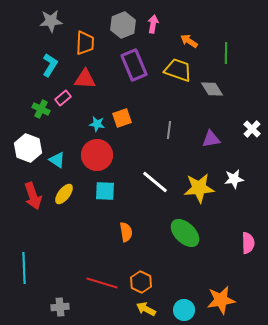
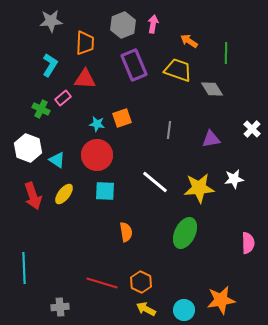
green ellipse: rotated 72 degrees clockwise
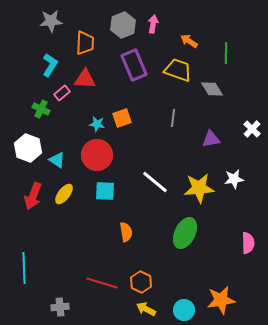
pink rectangle: moved 1 px left, 5 px up
gray line: moved 4 px right, 12 px up
red arrow: rotated 40 degrees clockwise
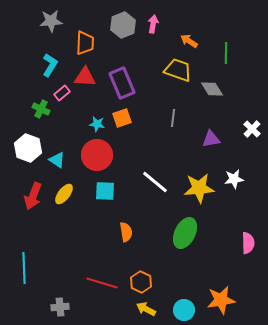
purple rectangle: moved 12 px left, 18 px down
red triangle: moved 2 px up
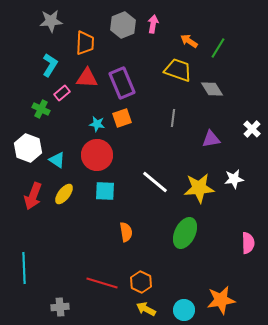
green line: moved 8 px left, 5 px up; rotated 30 degrees clockwise
red triangle: moved 2 px right, 1 px down
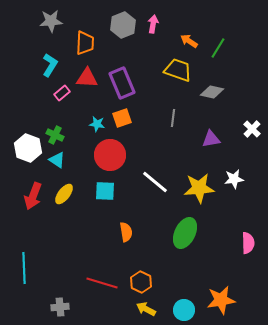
gray diamond: moved 3 px down; rotated 45 degrees counterclockwise
green cross: moved 14 px right, 26 px down
red circle: moved 13 px right
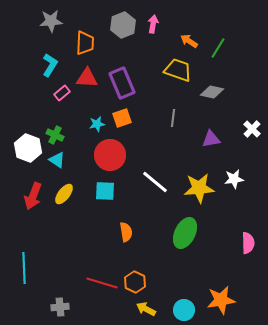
cyan star: rotated 21 degrees counterclockwise
orange hexagon: moved 6 px left
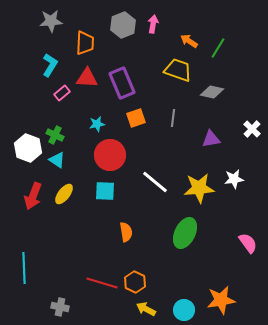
orange square: moved 14 px right
pink semicircle: rotated 35 degrees counterclockwise
gray cross: rotated 18 degrees clockwise
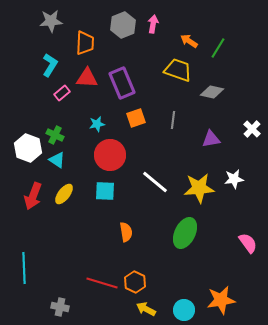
gray line: moved 2 px down
